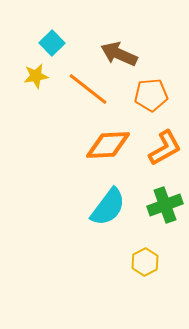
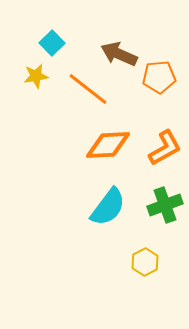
orange pentagon: moved 8 px right, 18 px up
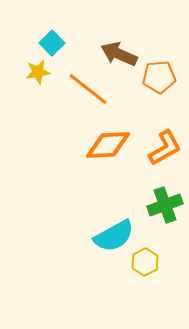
yellow star: moved 2 px right, 4 px up
cyan semicircle: moved 6 px right, 29 px down; rotated 24 degrees clockwise
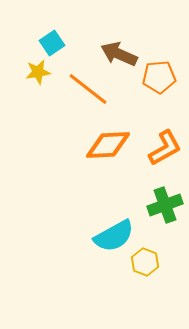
cyan square: rotated 10 degrees clockwise
yellow hexagon: rotated 12 degrees counterclockwise
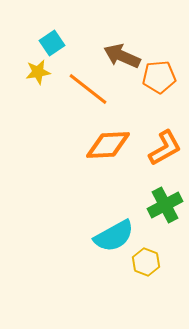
brown arrow: moved 3 px right, 2 px down
green cross: rotated 8 degrees counterclockwise
yellow hexagon: moved 1 px right
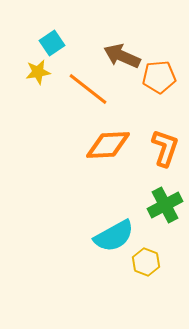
orange L-shape: rotated 42 degrees counterclockwise
